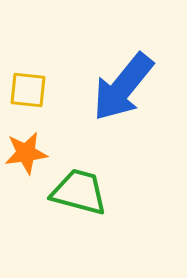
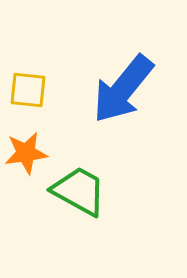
blue arrow: moved 2 px down
green trapezoid: moved 1 px up; rotated 14 degrees clockwise
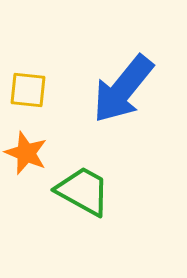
orange star: rotated 30 degrees clockwise
green trapezoid: moved 4 px right
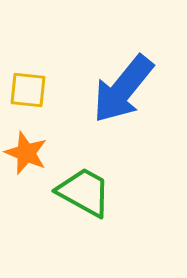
green trapezoid: moved 1 px right, 1 px down
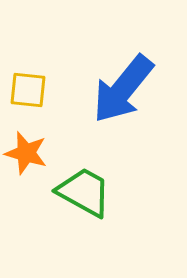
orange star: rotated 6 degrees counterclockwise
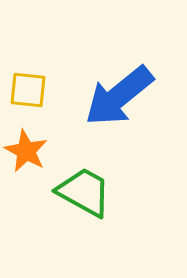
blue arrow: moved 4 px left, 7 px down; rotated 12 degrees clockwise
orange star: moved 2 px up; rotated 12 degrees clockwise
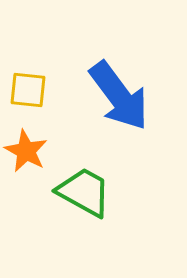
blue arrow: rotated 88 degrees counterclockwise
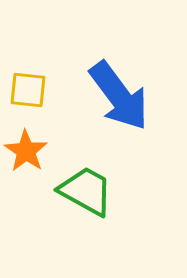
orange star: rotated 6 degrees clockwise
green trapezoid: moved 2 px right, 1 px up
